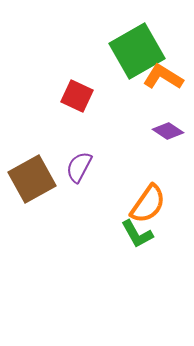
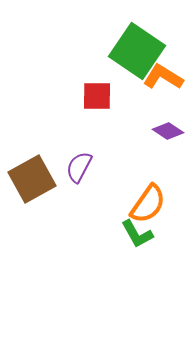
green square: rotated 26 degrees counterclockwise
red square: moved 20 px right; rotated 24 degrees counterclockwise
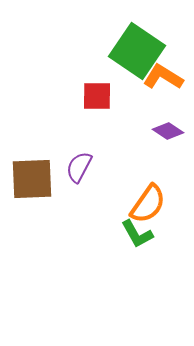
brown square: rotated 27 degrees clockwise
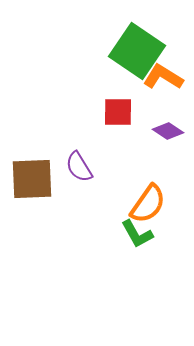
red square: moved 21 px right, 16 px down
purple semicircle: rotated 60 degrees counterclockwise
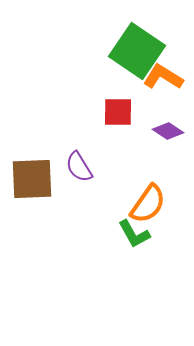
green L-shape: moved 3 px left
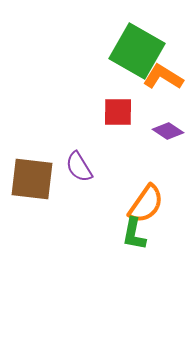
green square: rotated 4 degrees counterclockwise
brown square: rotated 9 degrees clockwise
orange semicircle: moved 2 px left
green L-shape: rotated 40 degrees clockwise
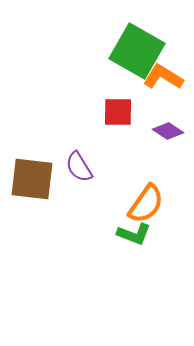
green L-shape: rotated 80 degrees counterclockwise
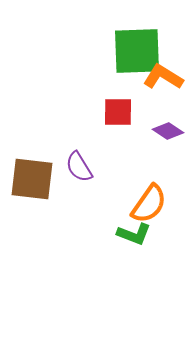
green square: rotated 32 degrees counterclockwise
orange semicircle: moved 3 px right
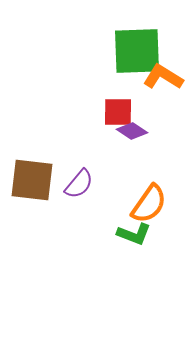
purple diamond: moved 36 px left
purple semicircle: moved 17 px down; rotated 108 degrees counterclockwise
brown square: moved 1 px down
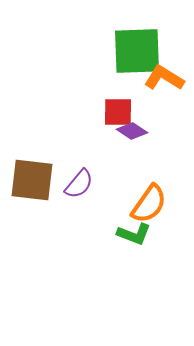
orange L-shape: moved 1 px right, 1 px down
